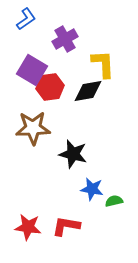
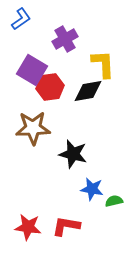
blue L-shape: moved 5 px left
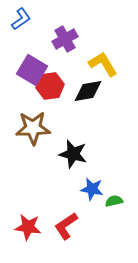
yellow L-shape: rotated 28 degrees counterclockwise
red hexagon: moved 1 px up
red L-shape: rotated 44 degrees counterclockwise
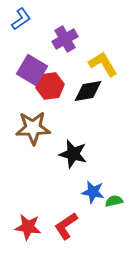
blue star: moved 1 px right, 3 px down
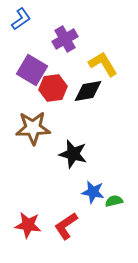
red hexagon: moved 3 px right, 2 px down
red star: moved 2 px up
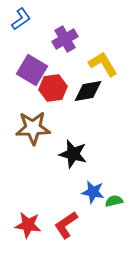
red L-shape: moved 1 px up
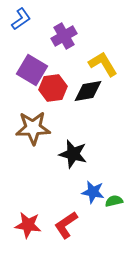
purple cross: moved 1 px left, 3 px up
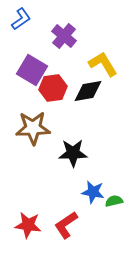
purple cross: rotated 20 degrees counterclockwise
black star: moved 1 px up; rotated 16 degrees counterclockwise
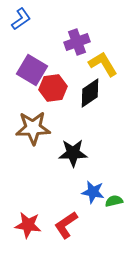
purple cross: moved 13 px right, 6 px down; rotated 30 degrees clockwise
black diamond: moved 2 px right, 2 px down; rotated 24 degrees counterclockwise
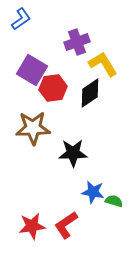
green semicircle: rotated 30 degrees clockwise
red star: moved 4 px right, 1 px down; rotated 16 degrees counterclockwise
